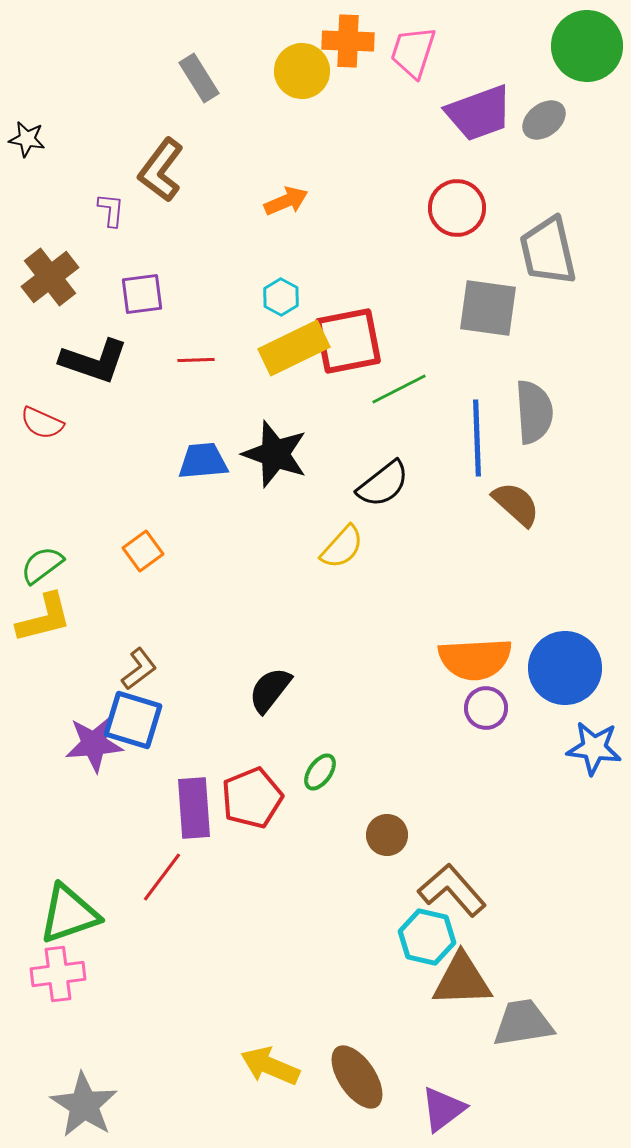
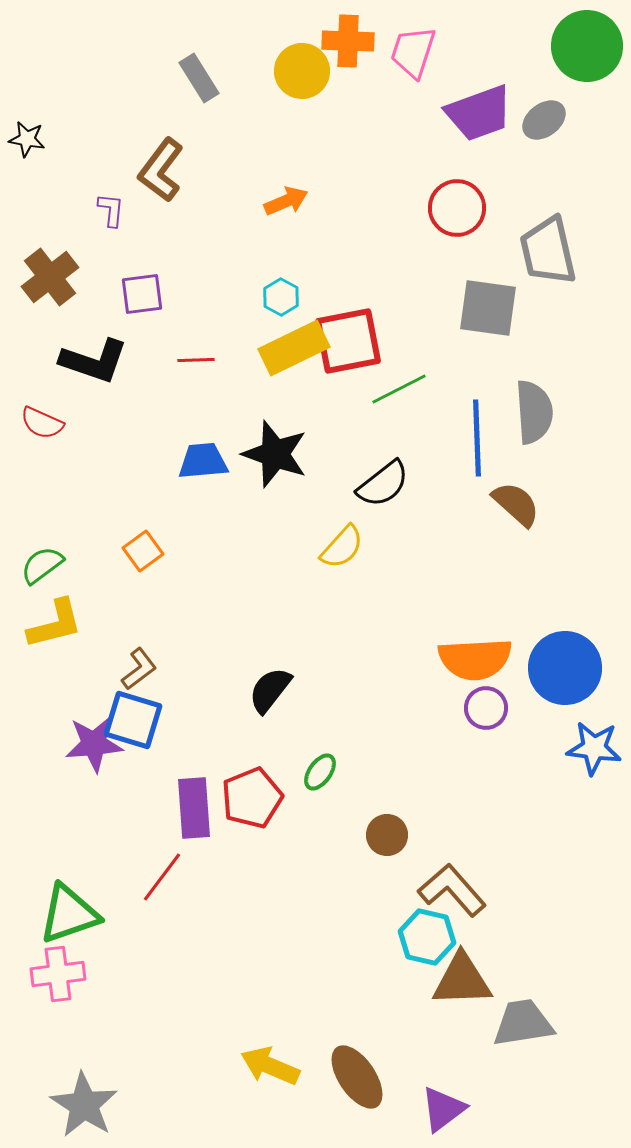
yellow L-shape at (44, 618): moved 11 px right, 6 px down
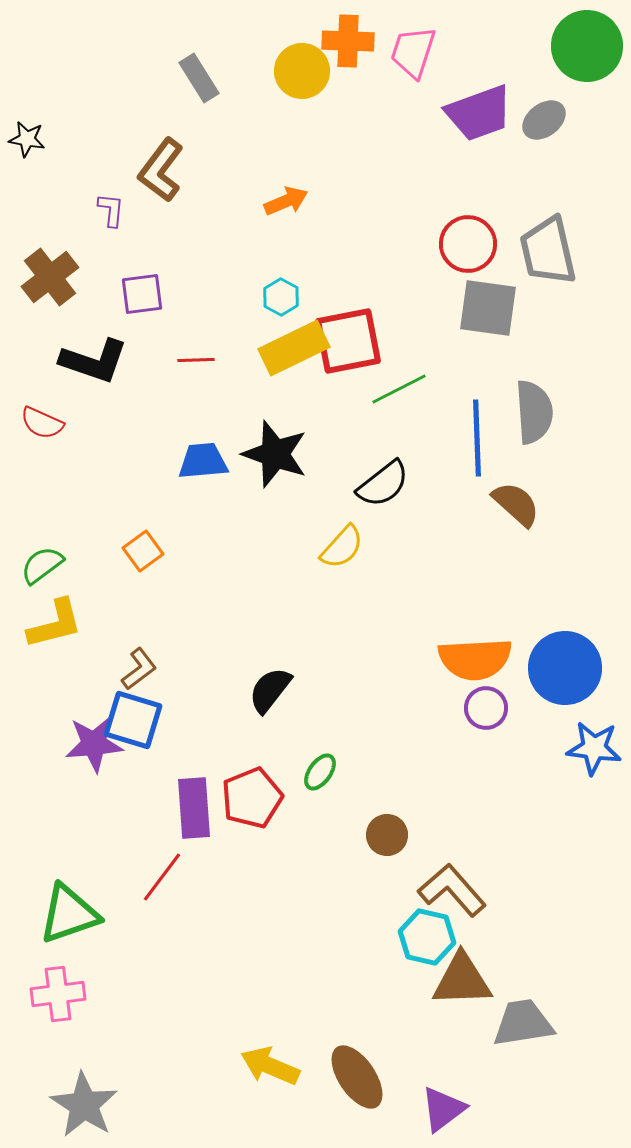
red circle at (457, 208): moved 11 px right, 36 px down
pink cross at (58, 974): moved 20 px down
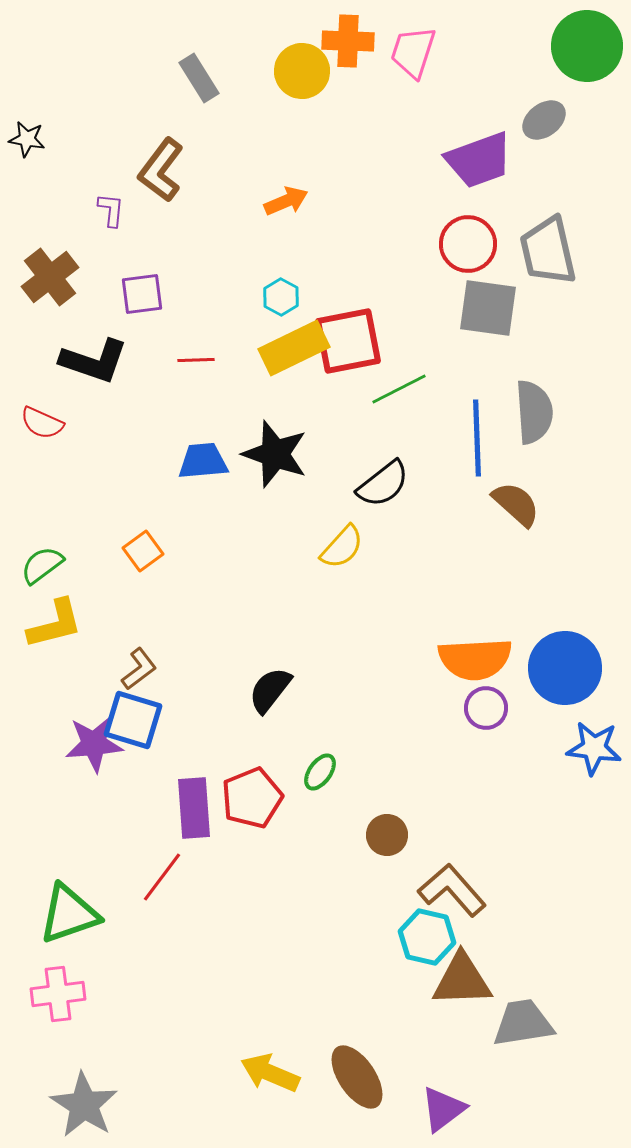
purple trapezoid at (479, 113): moved 47 px down
yellow arrow at (270, 1066): moved 7 px down
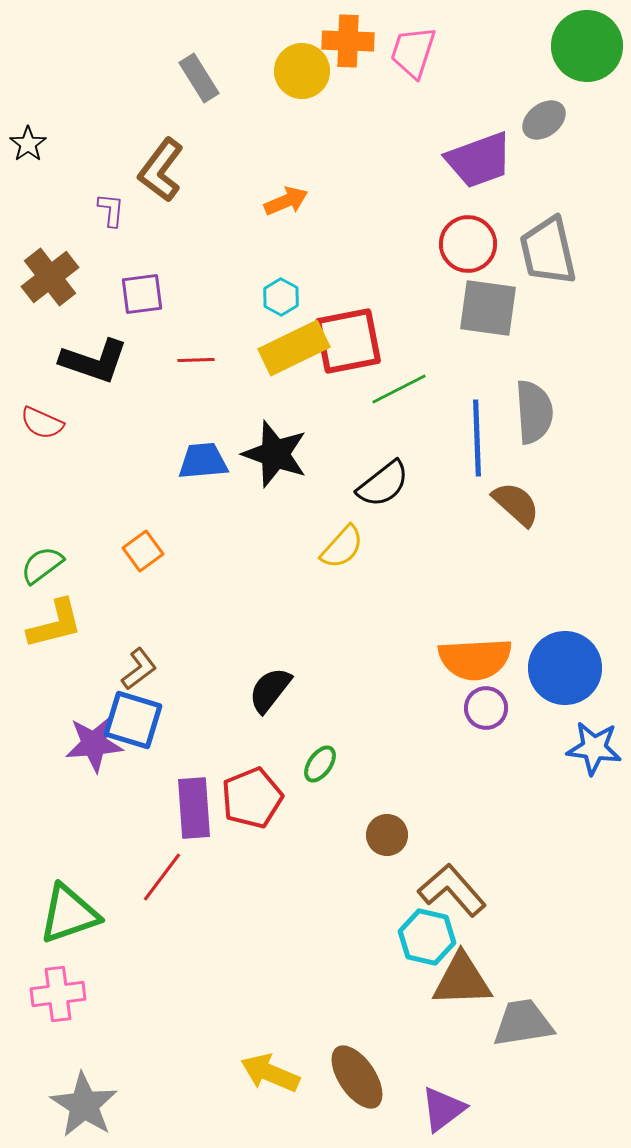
black star at (27, 139): moved 1 px right, 5 px down; rotated 27 degrees clockwise
green ellipse at (320, 772): moved 8 px up
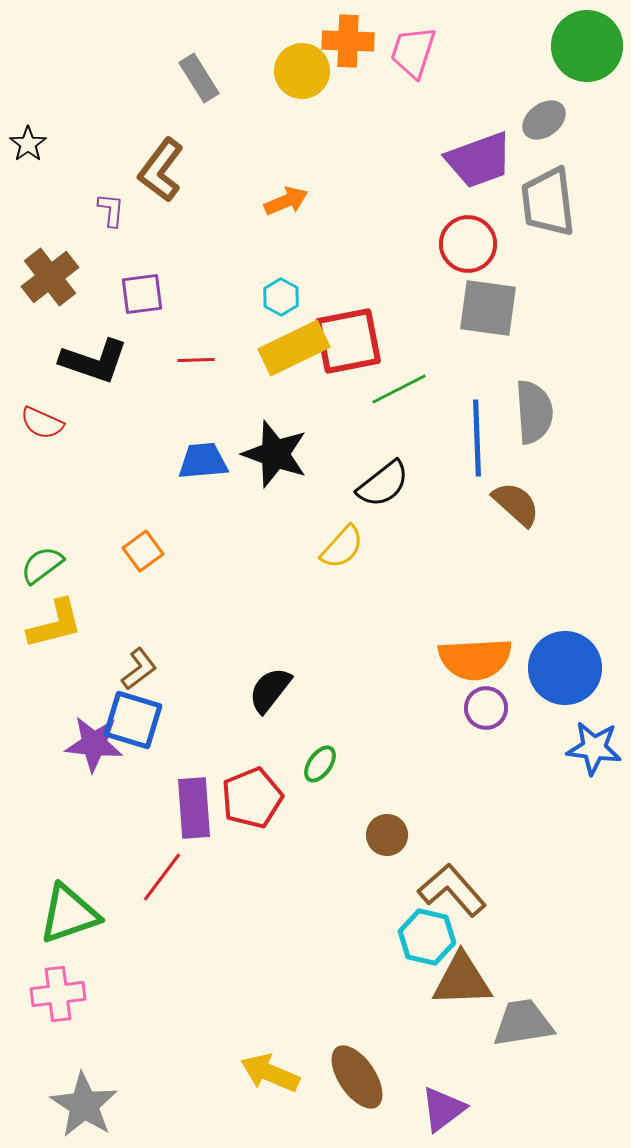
gray trapezoid at (548, 251): moved 49 px up; rotated 6 degrees clockwise
purple star at (94, 744): rotated 10 degrees clockwise
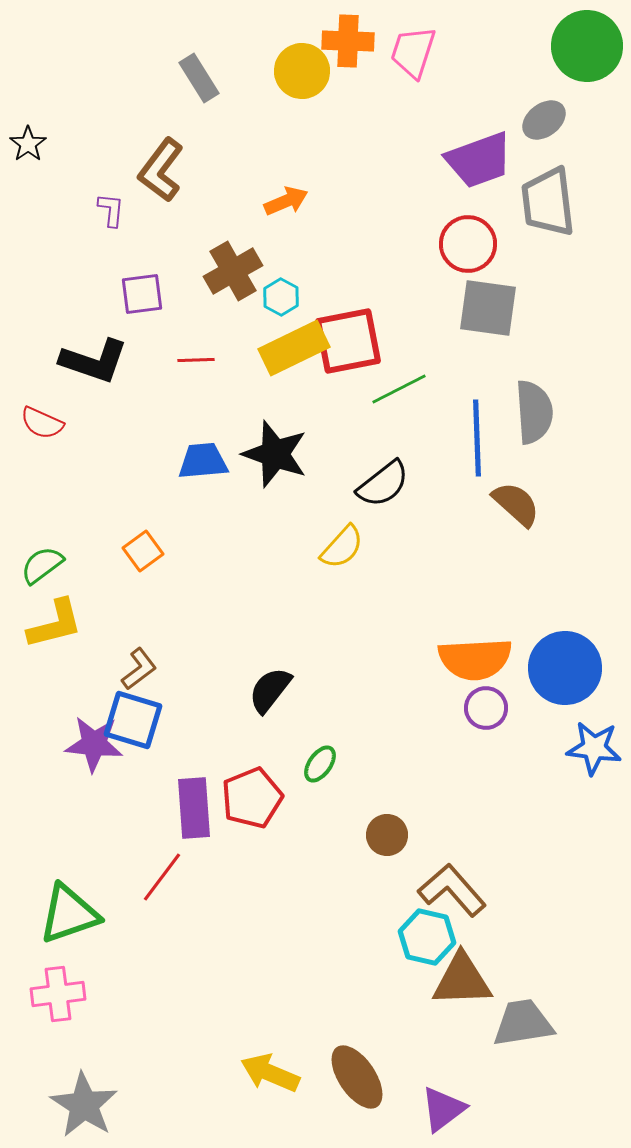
brown cross at (50, 277): moved 183 px right, 6 px up; rotated 8 degrees clockwise
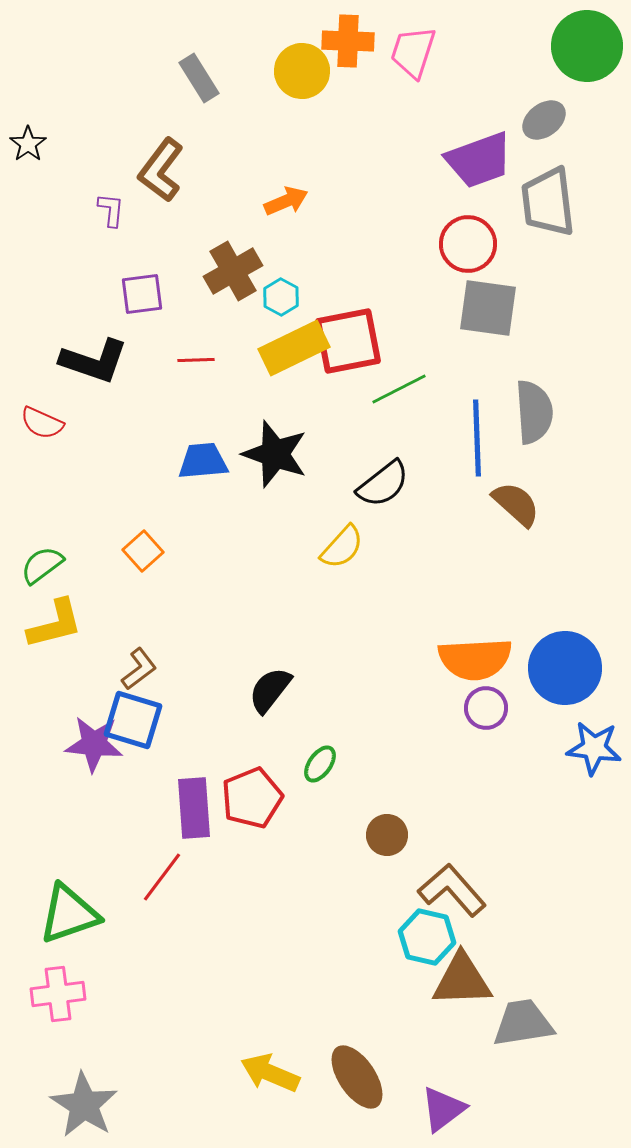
orange square at (143, 551): rotated 6 degrees counterclockwise
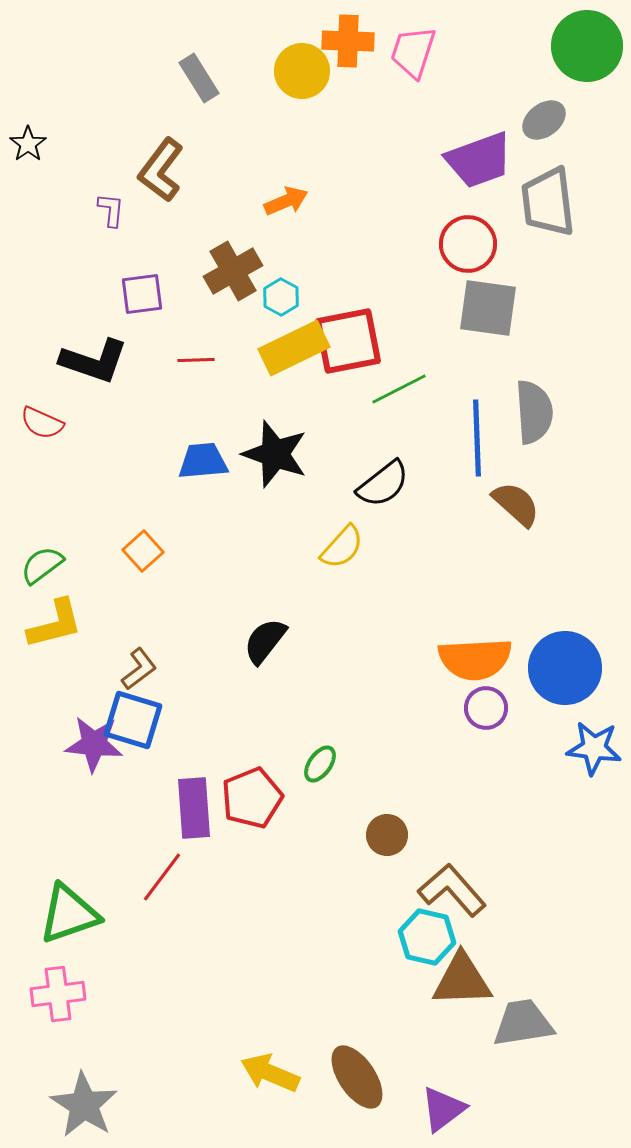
black semicircle at (270, 690): moved 5 px left, 49 px up
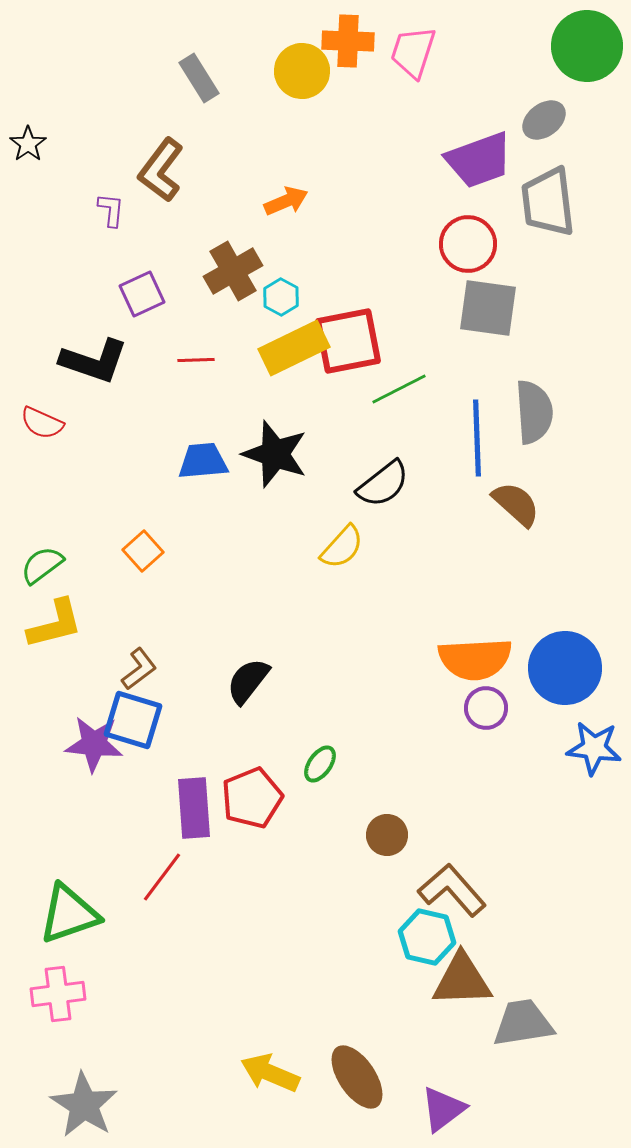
purple square at (142, 294): rotated 18 degrees counterclockwise
black semicircle at (265, 641): moved 17 px left, 40 px down
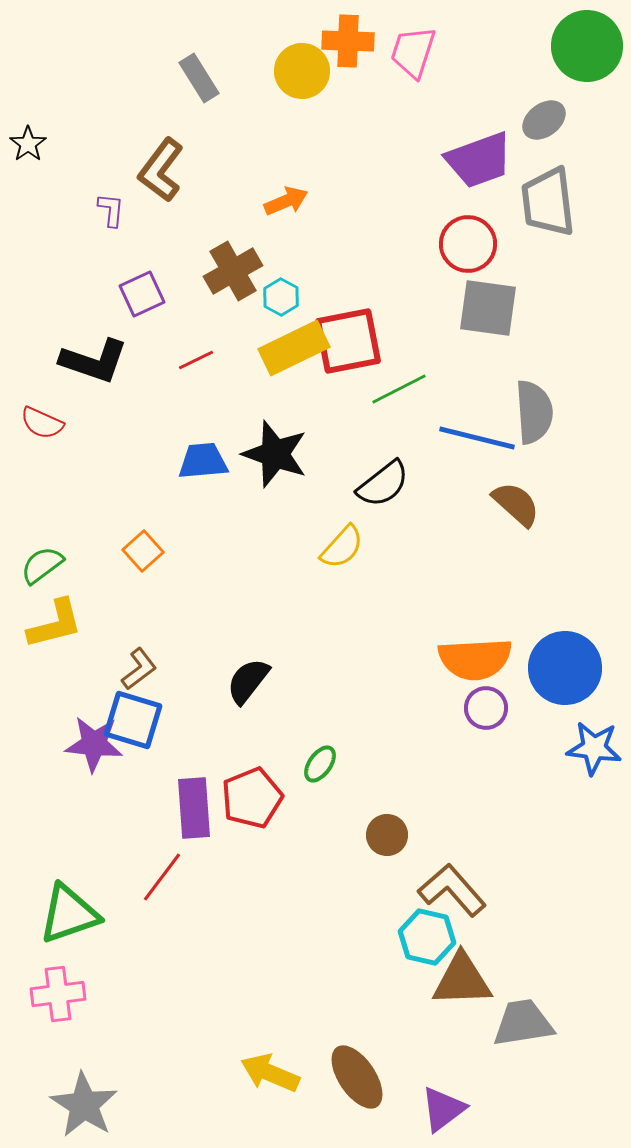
red line at (196, 360): rotated 24 degrees counterclockwise
blue line at (477, 438): rotated 74 degrees counterclockwise
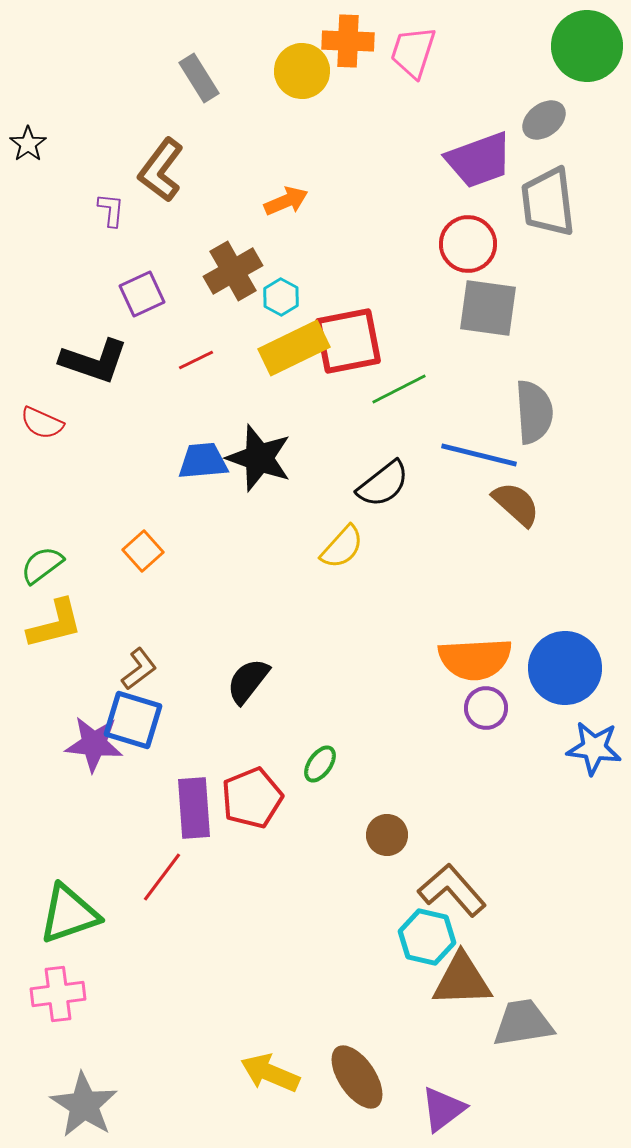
blue line at (477, 438): moved 2 px right, 17 px down
black star at (275, 454): moved 16 px left, 4 px down
